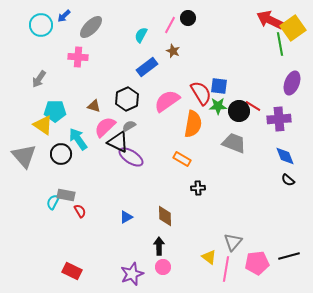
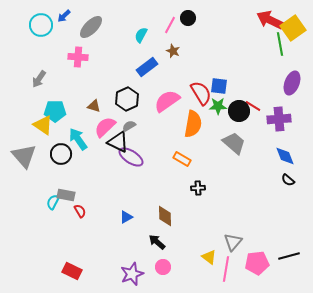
gray trapezoid at (234, 143): rotated 20 degrees clockwise
black arrow at (159, 246): moved 2 px left, 4 px up; rotated 48 degrees counterclockwise
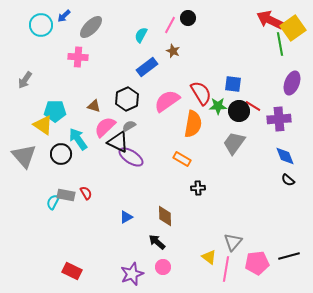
gray arrow at (39, 79): moved 14 px left, 1 px down
blue square at (219, 86): moved 14 px right, 2 px up
gray trapezoid at (234, 143): rotated 95 degrees counterclockwise
red semicircle at (80, 211): moved 6 px right, 18 px up
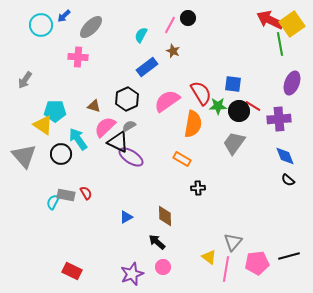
yellow square at (293, 28): moved 1 px left, 4 px up
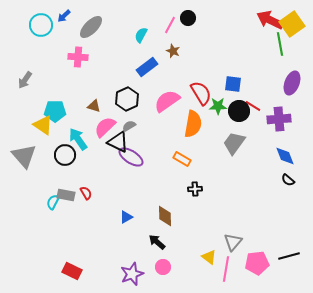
black circle at (61, 154): moved 4 px right, 1 px down
black cross at (198, 188): moved 3 px left, 1 px down
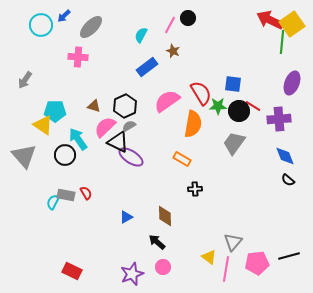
green line at (280, 44): moved 2 px right, 2 px up; rotated 15 degrees clockwise
black hexagon at (127, 99): moved 2 px left, 7 px down
